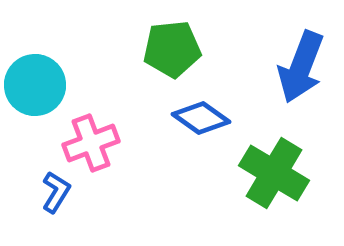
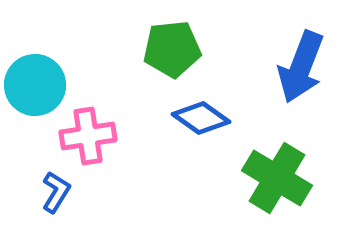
pink cross: moved 3 px left, 7 px up; rotated 12 degrees clockwise
green cross: moved 3 px right, 5 px down
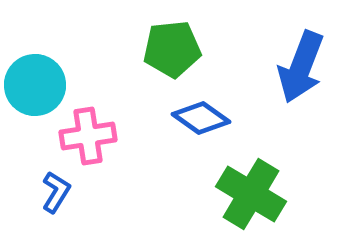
green cross: moved 26 px left, 16 px down
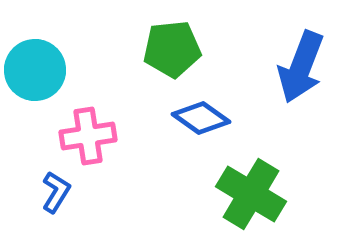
cyan circle: moved 15 px up
